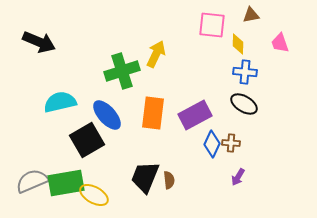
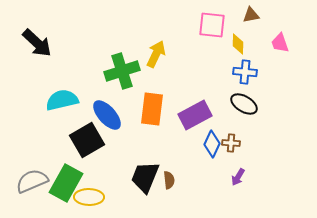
black arrow: moved 2 px left, 1 px down; rotated 20 degrees clockwise
cyan semicircle: moved 2 px right, 2 px up
orange rectangle: moved 1 px left, 4 px up
green rectangle: rotated 51 degrees counterclockwise
yellow ellipse: moved 5 px left, 2 px down; rotated 28 degrees counterclockwise
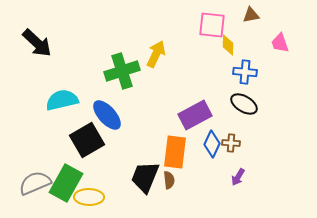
yellow diamond: moved 10 px left, 1 px down
orange rectangle: moved 23 px right, 43 px down
gray semicircle: moved 3 px right, 2 px down
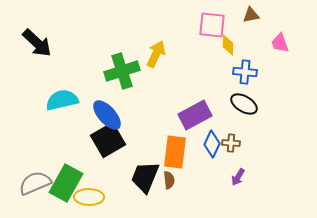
black square: moved 21 px right
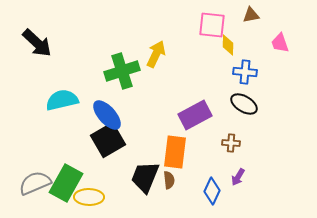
blue diamond: moved 47 px down
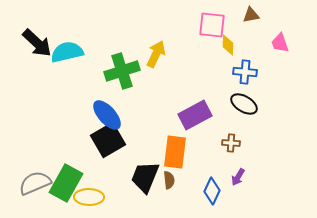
cyan semicircle: moved 5 px right, 48 px up
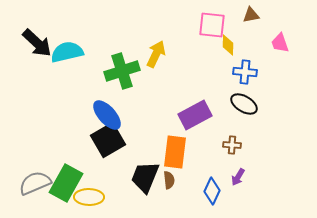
brown cross: moved 1 px right, 2 px down
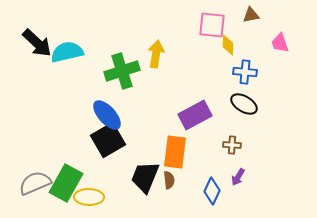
yellow arrow: rotated 16 degrees counterclockwise
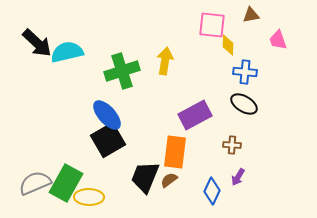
pink trapezoid: moved 2 px left, 3 px up
yellow arrow: moved 9 px right, 7 px down
brown semicircle: rotated 120 degrees counterclockwise
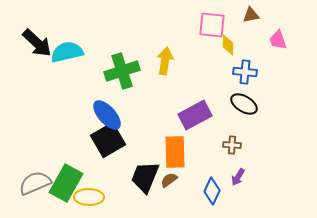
orange rectangle: rotated 8 degrees counterclockwise
